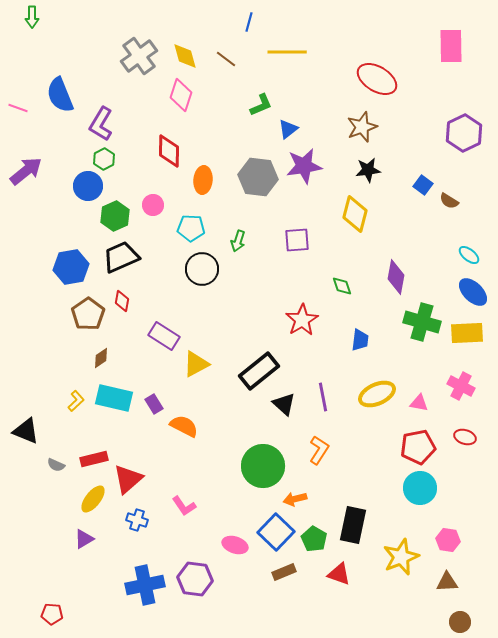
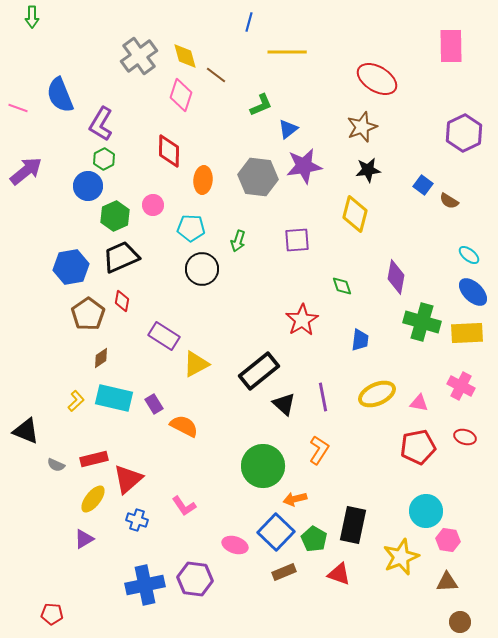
brown line at (226, 59): moved 10 px left, 16 px down
cyan circle at (420, 488): moved 6 px right, 23 px down
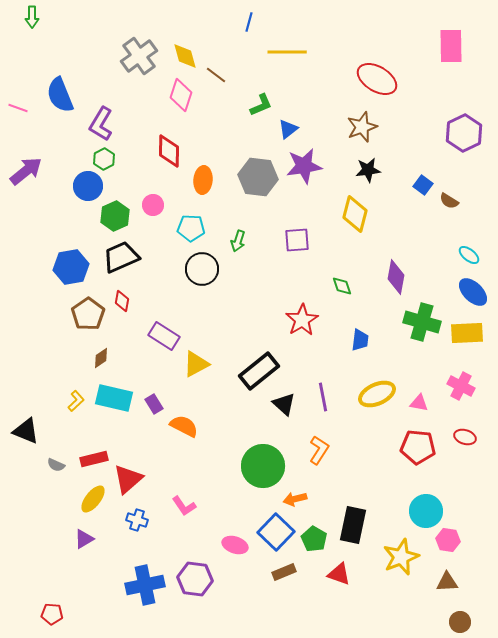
red pentagon at (418, 447): rotated 16 degrees clockwise
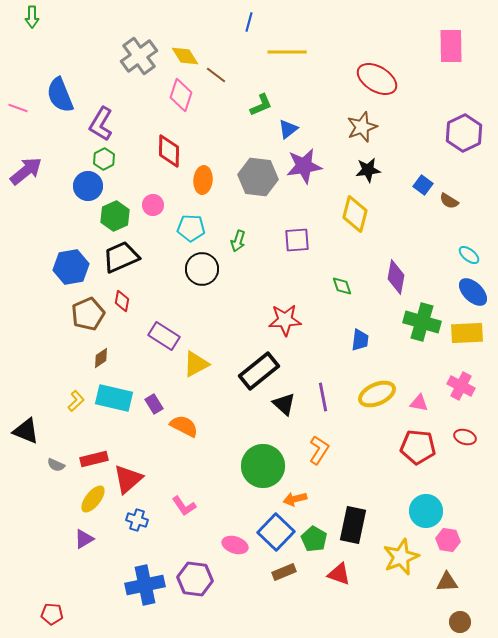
yellow diamond at (185, 56): rotated 16 degrees counterclockwise
brown pentagon at (88, 314): rotated 12 degrees clockwise
red star at (302, 320): moved 17 px left; rotated 28 degrees clockwise
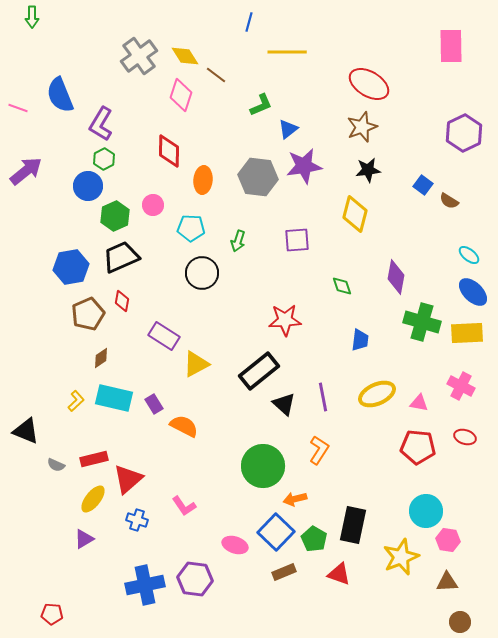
red ellipse at (377, 79): moved 8 px left, 5 px down
black circle at (202, 269): moved 4 px down
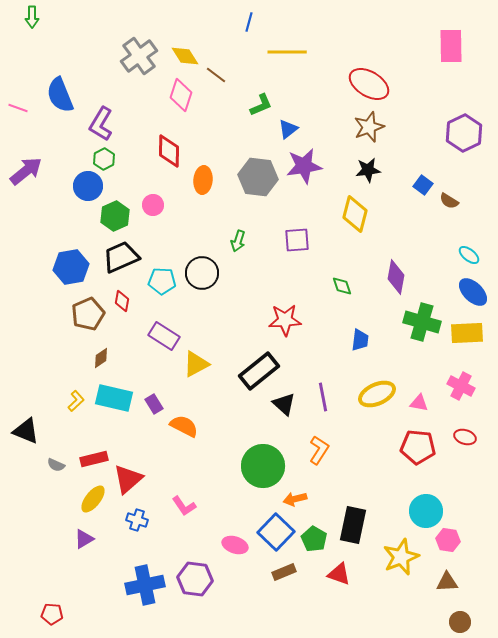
brown star at (362, 127): moved 7 px right
cyan pentagon at (191, 228): moved 29 px left, 53 px down
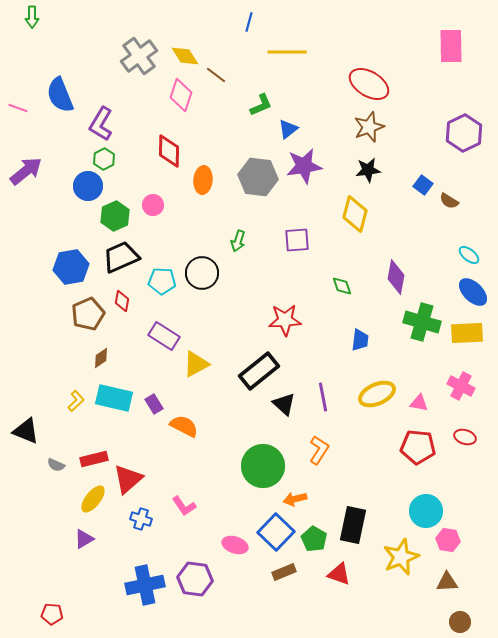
blue cross at (137, 520): moved 4 px right, 1 px up
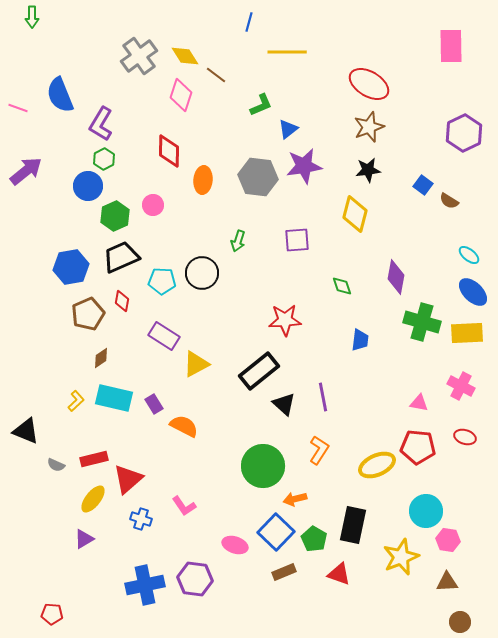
yellow ellipse at (377, 394): moved 71 px down
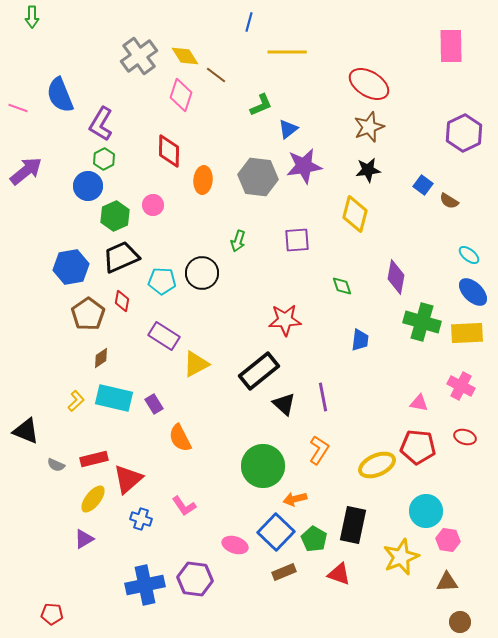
brown pentagon at (88, 314): rotated 12 degrees counterclockwise
orange semicircle at (184, 426): moved 4 px left, 12 px down; rotated 144 degrees counterclockwise
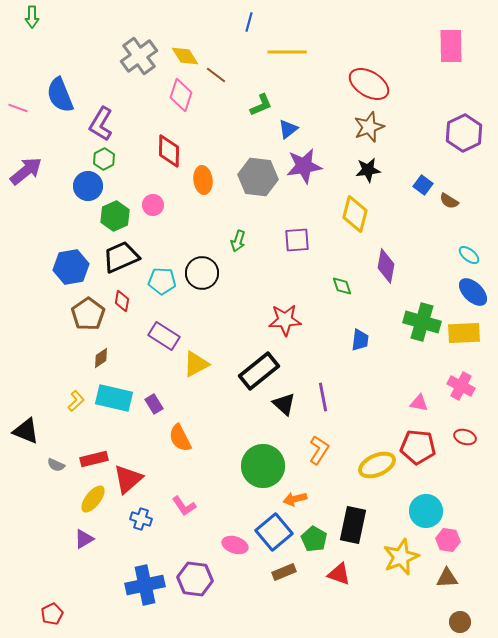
orange ellipse at (203, 180): rotated 12 degrees counterclockwise
purple diamond at (396, 277): moved 10 px left, 11 px up
yellow rectangle at (467, 333): moved 3 px left
blue square at (276, 532): moved 2 px left; rotated 6 degrees clockwise
brown triangle at (447, 582): moved 4 px up
red pentagon at (52, 614): rotated 30 degrees counterclockwise
